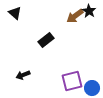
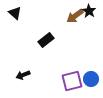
blue circle: moved 1 px left, 9 px up
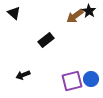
black triangle: moved 1 px left
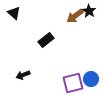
purple square: moved 1 px right, 2 px down
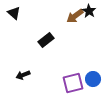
blue circle: moved 2 px right
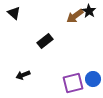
black rectangle: moved 1 px left, 1 px down
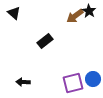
black arrow: moved 7 px down; rotated 24 degrees clockwise
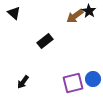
black arrow: rotated 56 degrees counterclockwise
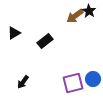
black triangle: moved 20 px down; rotated 48 degrees clockwise
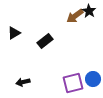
black arrow: rotated 40 degrees clockwise
